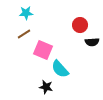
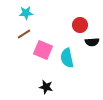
cyan semicircle: moved 7 px right, 11 px up; rotated 30 degrees clockwise
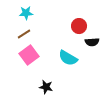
red circle: moved 1 px left, 1 px down
pink square: moved 14 px left, 5 px down; rotated 30 degrees clockwise
cyan semicircle: moved 1 px right; rotated 48 degrees counterclockwise
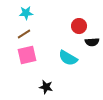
pink square: moved 2 px left; rotated 24 degrees clockwise
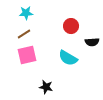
red circle: moved 8 px left
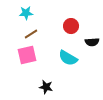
brown line: moved 7 px right
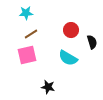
red circle: moved 4 px down
black semicircle: rotated 104 degrees counterclockwise
black star: moved 2 px right
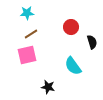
cyan star: moved 1 px right
red circle: moved 3 px up
cyan semicircle: moved 5 px right, 8 px down; rotated 24 degrees clockwise
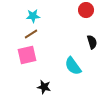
cyan star: moved 6 px right, 3 px down
red circle: moved 15 px right, 17 px up
black star: moved 4 px left
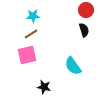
black semicircle: moved 8 px left, 12 px up
